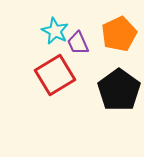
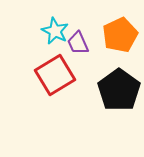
orange pentagon: moved 1 px right, 1 px down
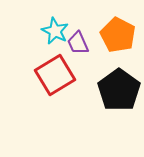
orange pentagon: moved 2 px left; rotated 20 degrees counterclockwise
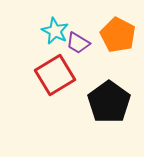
purple trapezoid: rotated 35 degrees counterclockwise
black pentagon: moved 10 px left, 12 px down
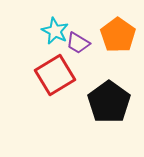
orange pentagon: rotated 8 degrees clockwise
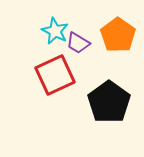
red square: rotated 6 degrees clockwise
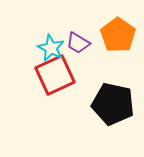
cyan star: moved 4 px left, 17 px down
black pentagon: moved 4 px right, 2 px down; rotated 24 degrees counterclockwise
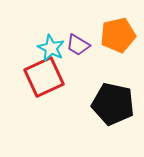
orange pentagon: rotated 24 degrees clockwise
purple trapezoid: moved 2 px down
red square: moved 11 px left, 2 px down
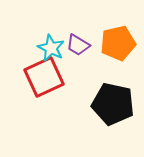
orange pentagon: moved 8 px down
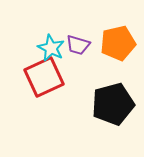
purple trapezoid: rotated 15 degrees counterclockwise
black pentagon: rotated 27 degrees counterclockwise
